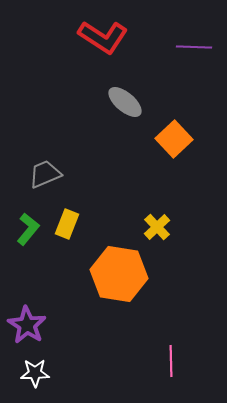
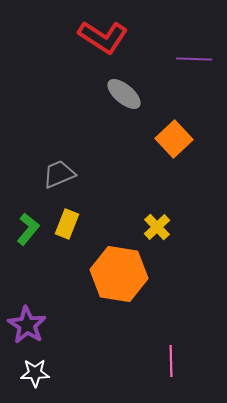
purple line: moved 12 px down
gray ellipse: moved 1 px left, 8 px up
gray trapezoid: moved 14 px right
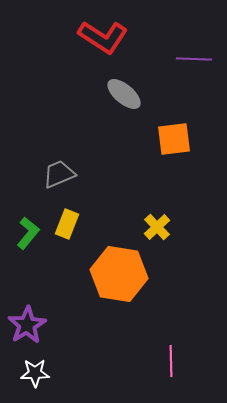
orange square: rotated 36 degrees clockwise
green L-shape: moved 4 px down
purple star: rotated 9 degrees clockwise
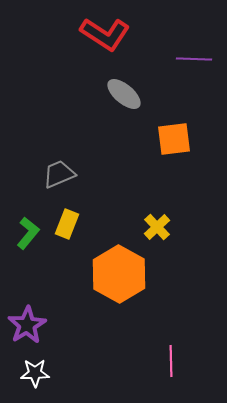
red L-shape: moved 2 px right, 3 px up
orange hexagon: rotated 20 degrees clockwise
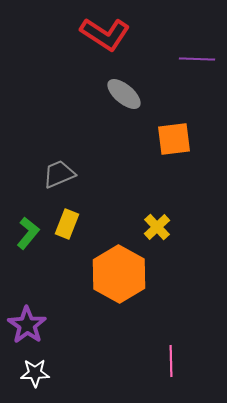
purple line: moved 3 px right
purple star: rotated 6 degrees counterclockwise
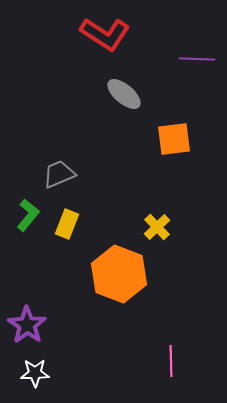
green L-shape: moved 18 px up
orange hexagon: rotated 8 degrees counterclockwise
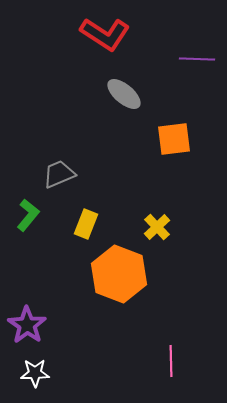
yellow rectangle: moved 19 px right
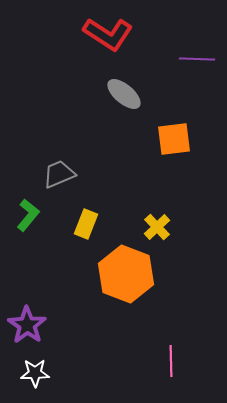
red L-shape: moved 3 px right
orange hexagon: moved 7 px right
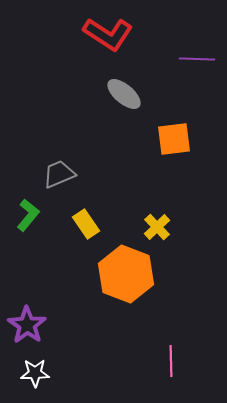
yellow rectangle: rotated 56 degrees counterclockwise
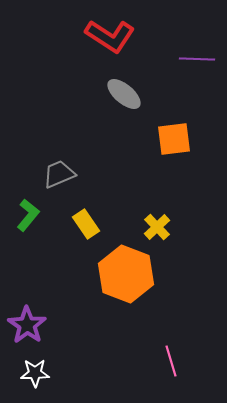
red L-shape: moved 2 px right, 2 px down
pink line: rotated 16 degrees counterclockwise
